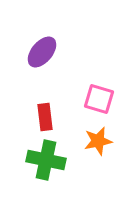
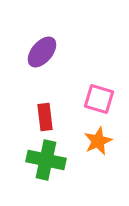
orange star: rotated 12 degrees counterclockwise
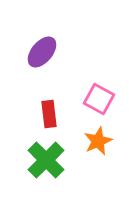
pink square: rotated 12 degrees clockwise
red rectangle: moved 4 px right, 3 px up
green cross: rotated 33 degrees clockwise
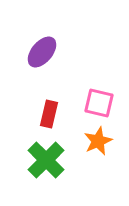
pink square: moved 4 px down; rotated 16 degrees counterclockwise
red rectangle: rotated 20 degrees clockwise
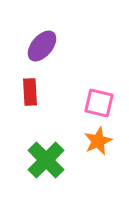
purple ellipse: moved 6 px up
red rectangle: moved 19 px left, 22 px up; rotated 16 degrees counterclockwise
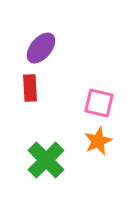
purple ellipse: moved 1 px left, 2 px down
red rectangle: moved 4 px up
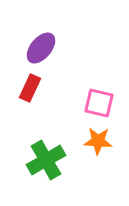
red rectangle: rotated 28 degrees clockwise
orange star: rotated 28 degrees clockwise
green cross: rotated 15 degrees clockwise
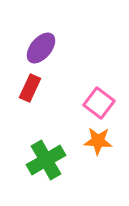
pink square: rotated 24 degrees clockwise
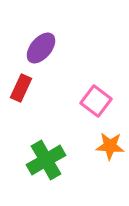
red rectangle: moved 9 px left
pink square: moved 3 px left, 2 px up
orange star: moved 12 px right, 5 px down
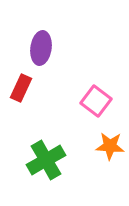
purple ellipse: rotated 32 degrees counterclockwise
